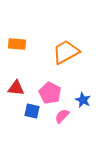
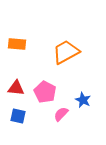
pink pentagon: moved 5 px left, 1 px up
blue square: moved 14 px left, 5 px down
pink semicircle: moved 1 px left, 2 px up
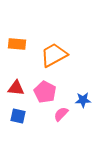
orange trapezoid: moved 12 px left, 3 px down
blue star: rotated 28 degrees counterclockwise
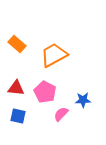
orange rectangle: rotated 36 degrees clockwise
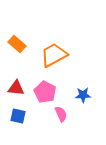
blue star: moved 5 px up
pink semicircle: rotated 112 degrees clockwise
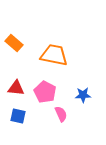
orange rectangle: moved 3 px left, 1 px up
orange trapezoid: rotated 40 degrees clockwise
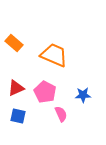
orange trapezoid: rotated 12 degrees clockwise
red triangle: rotated 30 degrees counterclockwise
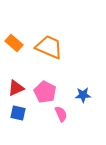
orange trapezoid: moved 5 px left, 8 px up
blue square: moved 3 px up
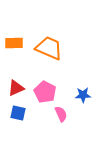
orange rectangle: rotated 42 degrees counterclockwise
orange trapezoid: moved 1 px down
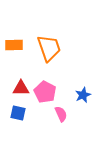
orange rectangle: moved 2 px down
orange trapezoid: rotated 48 degrees clockwise
red triangle: moved 5 px right; rotated 24 degrees clockwise
blue star: rotated 21 degrees counterclockwise
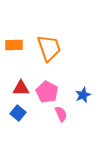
pink pentagon: moved 2 px right
blue square: rotated 28 degrees clockwise
